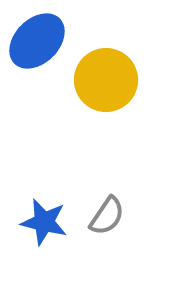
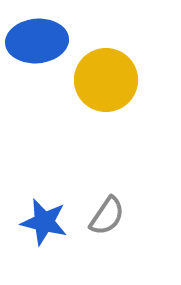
blue ellipse: rotated 40 degrees clockwise
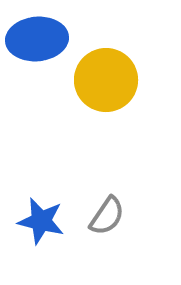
blue ellipse: moved 2 px up
blue star: moved 3 px left, 1 px up
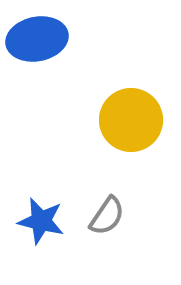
blue ellipse: rotated 6 degrees counterclockwise
yellow circle: moved 25 px right, 40 px down
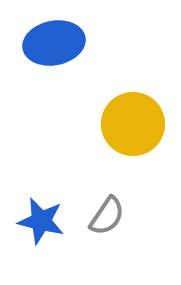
blue ellipse: moved 17 px right, 4 px down
yellow circle: moved 2 px right, 4 px down
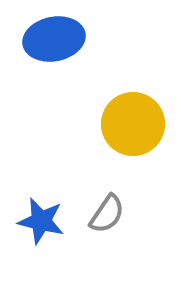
blue ellipse: moved 4 px up
gray semicircle: moved 2 px up
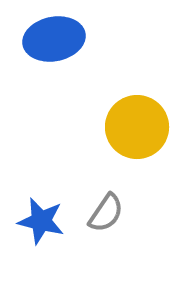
yellow circle: moved 4 px right, 3 px down
gray semicircle: moved 1 px left, 1 px up
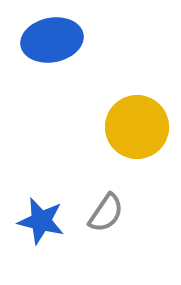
blue ellipse: moved 2 px left, 1 px down
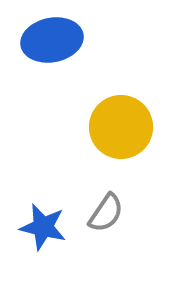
yellow circle: moved 16 px left
blue star: moved 2 px right, 6 px down
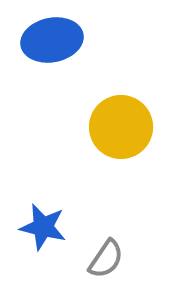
gray semicircle: moved 46 px down
